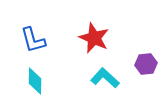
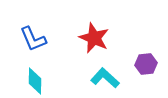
blue L-shape: moved 1 px up; rotated 8 degrees counterclockwise
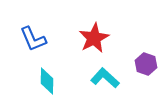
red star: rotated 20 degrees clockwise
purple hexagon: rotated 25 degrees clockwise
cyan diamond: moved 12 px right
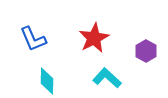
purple hexagon: moved 13 px up; rotated 10 degrees clockwise
cyan L-shape: moved 2 px right
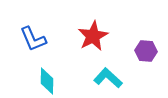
red star: moved 1 px left, 2 px up
purple hexagon: rotated 25 degrees counterclockwise
cyan L-shape: moved 1 px right
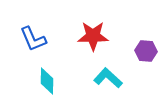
red star: rotated 28 degrees clockwise
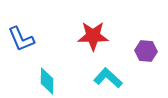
blue L-shape: moved 12 px left
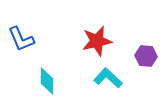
red star: moved 4 px right, 5 px down; rotated 12 degrees counterclockwise
purple hexagon: moved 5 px down
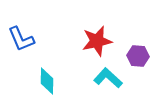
purple hexagon: moved 8 px left
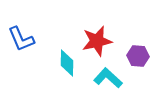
cyan diamond: moved 20 px right, 18 px up
